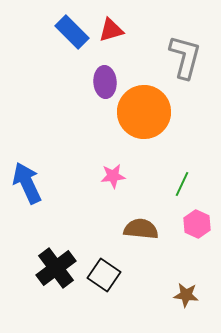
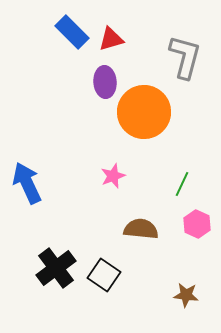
red triangle: moved 9 px down
pink star: rotated 15 degrees counterclockwise
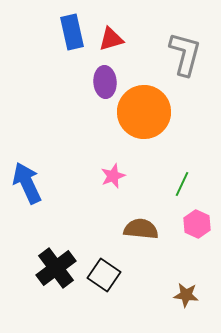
blue rectangle: rotated 32 degrees clockwise
gray L-shape: moved 3 px up
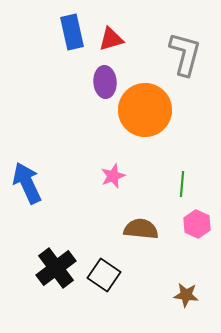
orange circle: moved 1 px right, 2 px up
green line: rotated 20 degrees counterclockwise
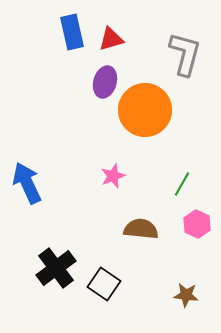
purple ellipse: rotated 20 degrees clockwise
green line: rotated 25 degrees clockwise
black square: moved 9 px down
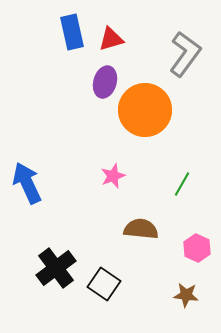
gray L-shape: rotated 21 degrees clockwise
pink hexagon: moved 24 px down
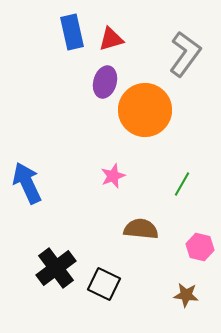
pink hexagon: moved 3 px right, 1 px up; rotated 12 degrees counterclockwise
black square: rotated 8 degrees counterclockwise
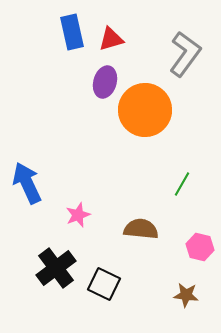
pink star: moved 35 px left, 39 px down
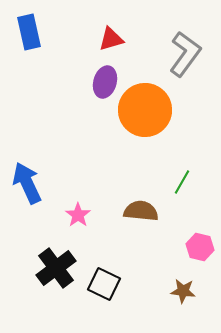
blue rectangle: moved 43 px left
green line: moved 2 px up
pink star: rotated 15 degrees counterclockwise
brown semicircle: moved 18 px up
brown star: moved 3 px left, 4 px up
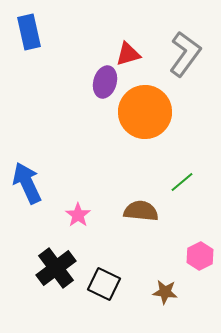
red triangle: moved 17 px right, 15 px down
orange circle: moved 2 px down
green line: rotated 20 degrees clockwise
pink hexagon: moved 9 px down; rotated 20 degrees clockwise
brown star: moved 18 px left, 1 px down
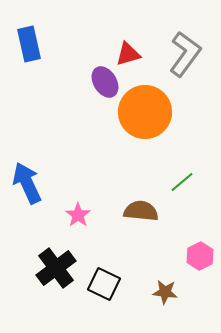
blue rectangle: moved 12 px down
purple ellipse: rotated 48 degrees counterclockwise
